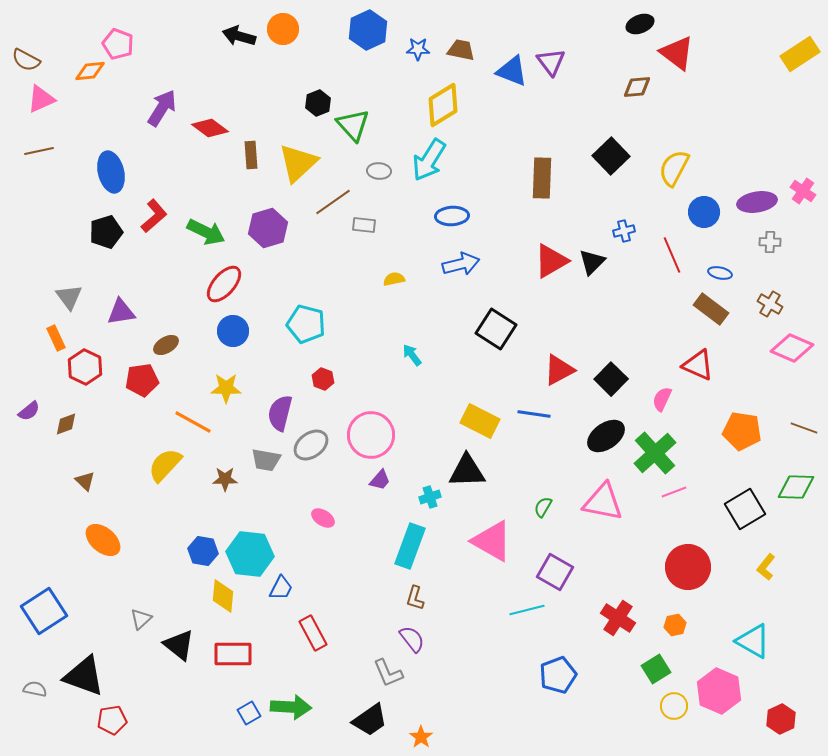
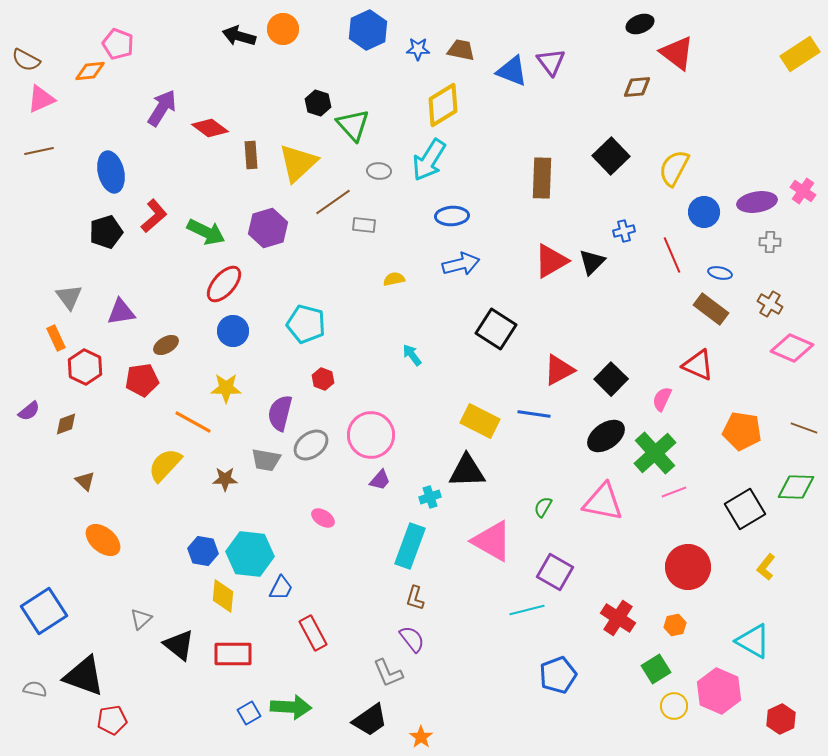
black hexagon at (318, 103): rotated 20 degrees counterclockwise
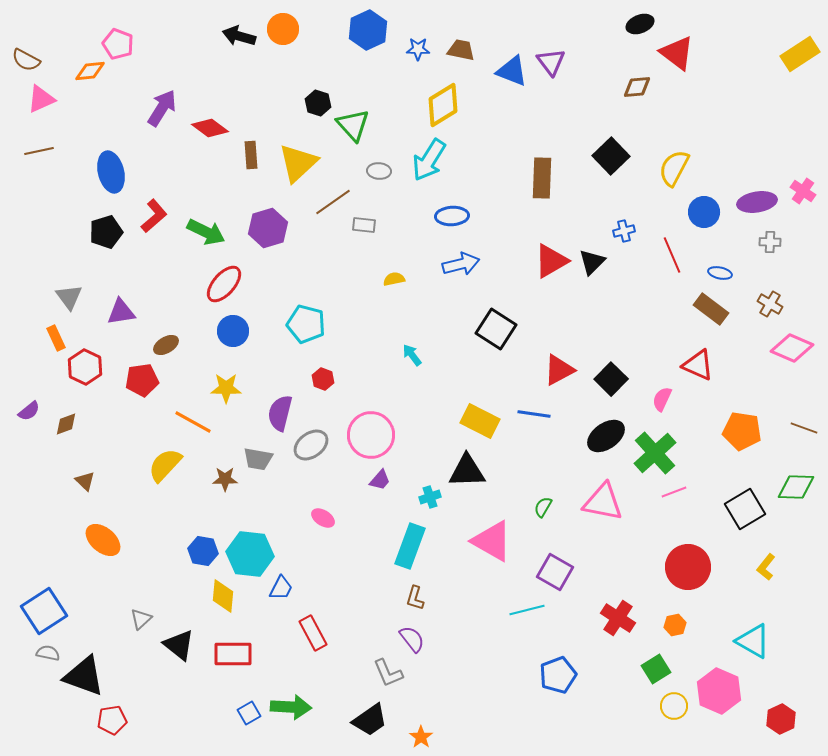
gray trapezoid at (266, 460): moved 8 px left, 1 px up
gray semicircle at (35, 689): moved 13 px right, 36 px up
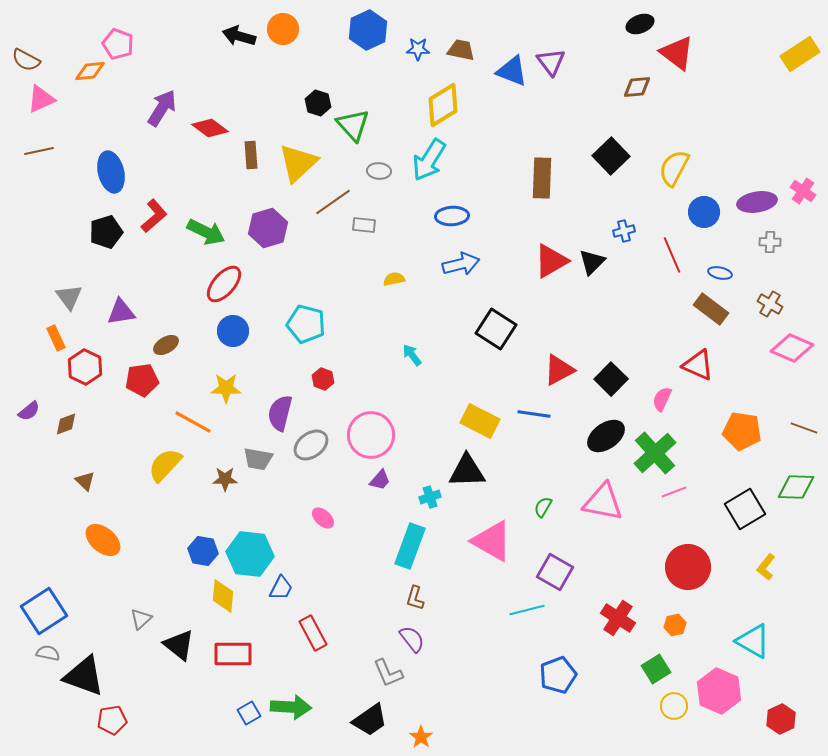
pink ellipse at (323, 518): rotated 10 degrees clockwise
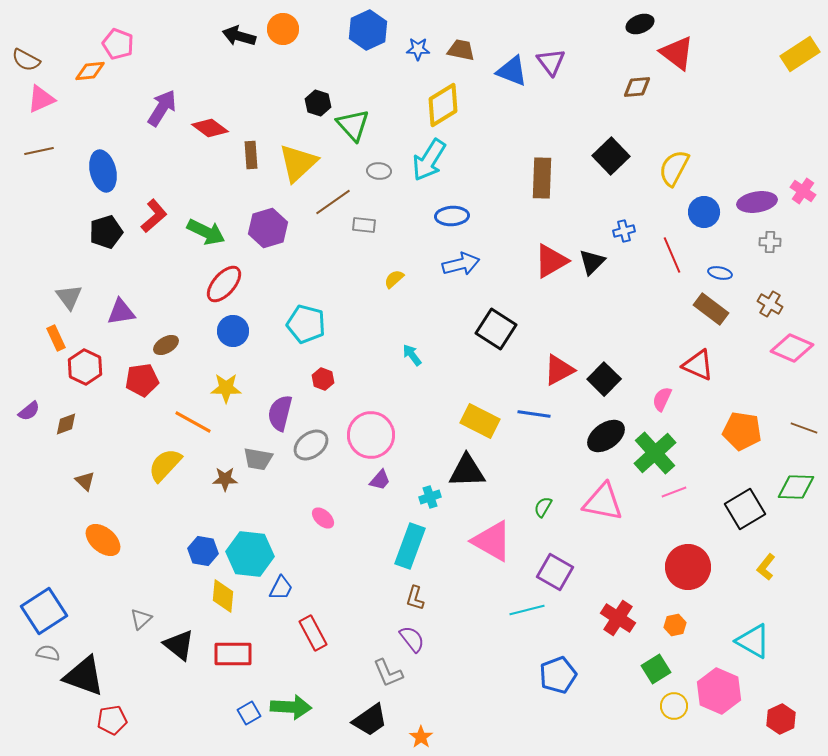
blue ellipse at (111, 172): moved 8 px left, 1 px up
yellow semicircle at (394, 279): rotated 30 degrees counterclockwise
black square at (611, 379): moved 7 px left
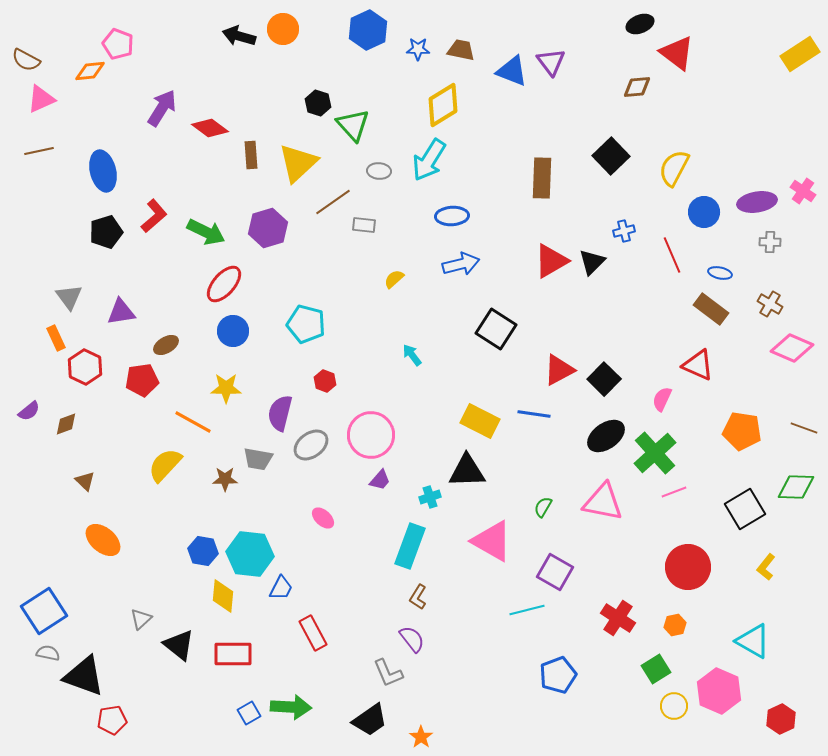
red hexagon at (323, 379): moved 2 px right, 2 px down
brown L-shape at (415, 598): moved 3 px right, 1 px up; rotated 15 degrees clockwise
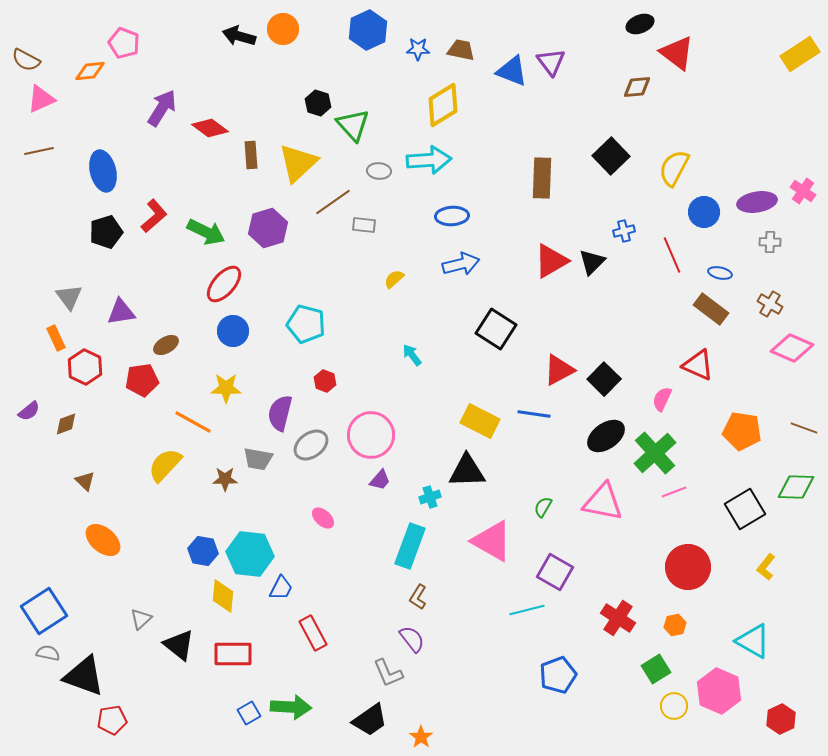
pink pentagon at (118, 44): moved 6 px right, 1 px up
cyan arrow at (429, 160): rotated 126 degrees counterclockwise
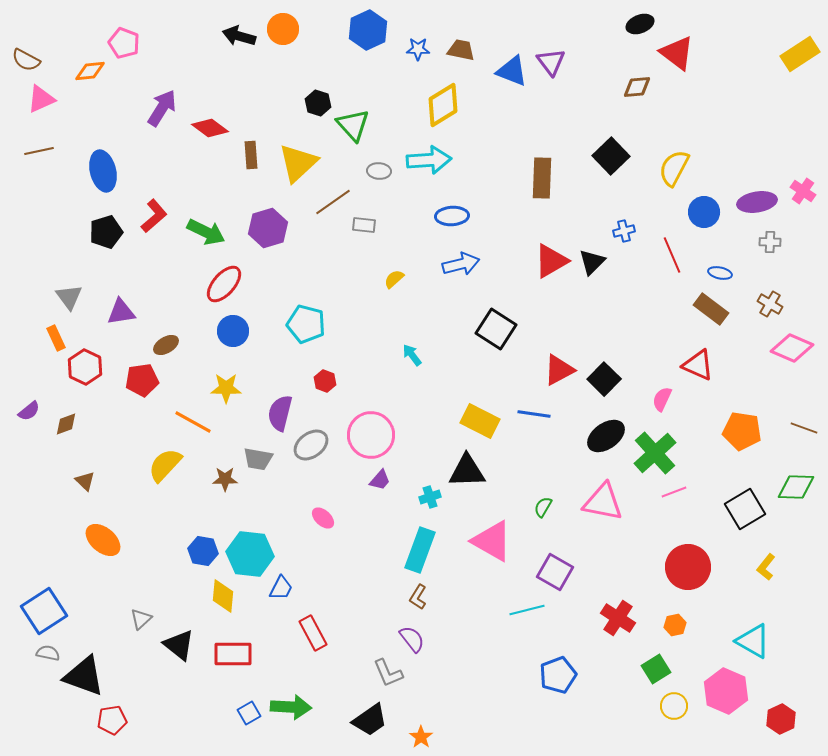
cyan rectangle at (410, 546): moved 10 px right, 4 px down
pink hexagon at (719, 691): moved 7 px right
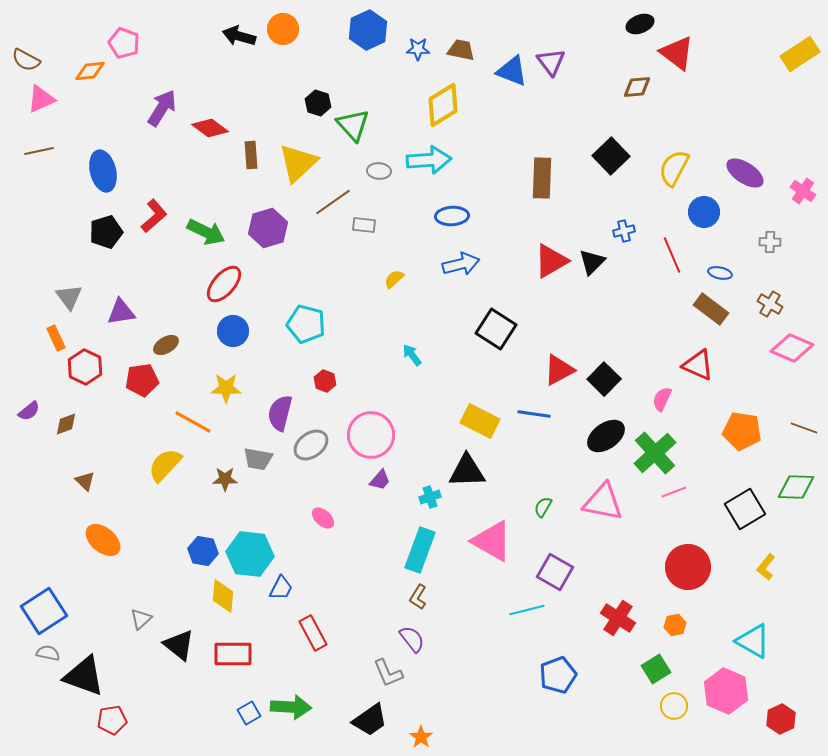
purple ellipse at (757, 202): moved 12 px left, 29 px up; rotated 42 degrees clockwise
